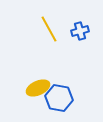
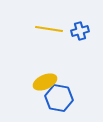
yellow line: rotated 52 degrees counterclockwise
yellow ellipse: moved 7 px right, 6 px up
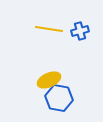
yellow ellipse: moved 4 px right, 2 px up
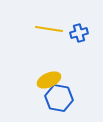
blue cross: moved 1 px left, 2 px down
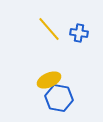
yellow line: rotated 40 degrees clockwise
blue cross: rotated 24 degrees clockwise
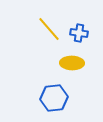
yellow ellipse: moved 23 px right, 17 px up; rotated 25 degrees clockwise
blue hexagon: moved 5 px left; rotated 16 degrees counterclockwise
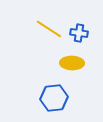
yellow line: rotated 16 degrees counterclockwise
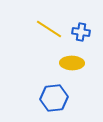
blue cross: moved 2 px right, 1 px up
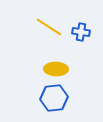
yellow line: moved 2 px up
yellow ellipse: moved 16 px left, 6 px down
